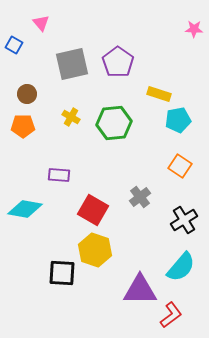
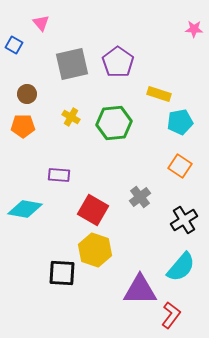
cyan pentagon: moved 2 px right, 2 px down
red L-shape: rotated 16 degrees counterclockwise
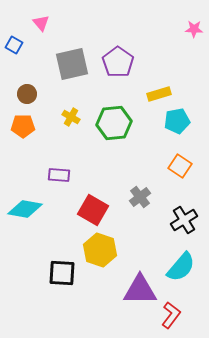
yellow rectangle: rotated 35 degrees counterclockwise
cyan pentagon: moved 3 px left, 1 px up
yellow hexagon: moved 5 px right
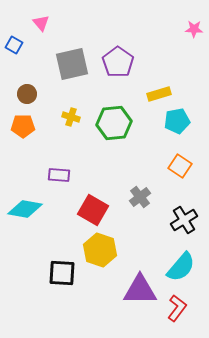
yellow cross: rotated 12 degrees counterclockwise
red L-shape: moved 6 px right, 7 px up
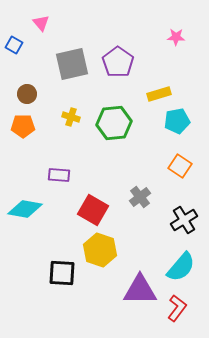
pink star: moved 18 px left, 8 px down
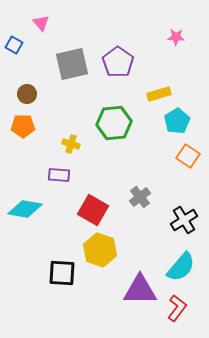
yellow cross: moved 27 px down
cyan pentagon: rotated 20 degrees counterclockwise
orange square: moved 8 px right, 10 px up
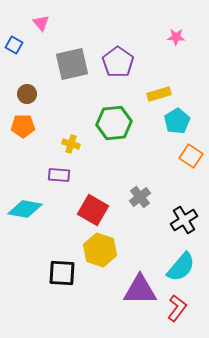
orange square: moved 3 px right
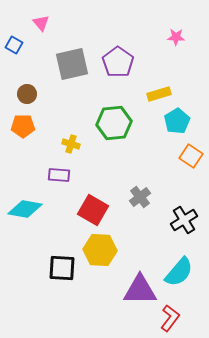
yellow hexagon: rotated 16 degrees counterclockwise
cyan semicircle: moved 2 px left, 5 px down
black square: moved 5 px up
red L-shape: moved 7 px left, 10 px down
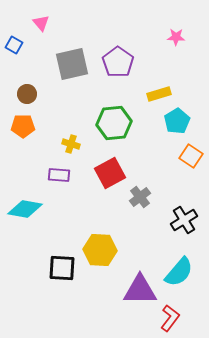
red square: moved 17 px right, 37 px up; rotated 32 degrees clockwise
